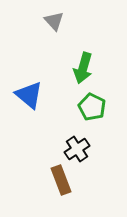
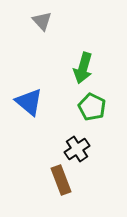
gray triangle: moved 12 px left
blue triangle: moved 7 px down
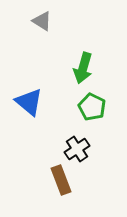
gray triangle: rotated 15 degrees counterclockwise
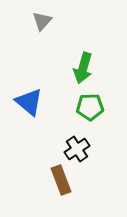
gray triangle: rotated 40 degrees clockwise
green pentagon: moved 2 px left; rotated 28 degrees counterclockwise
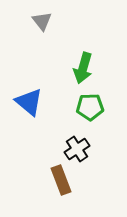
gray triangle: rotated 20 degrees counterclockwise
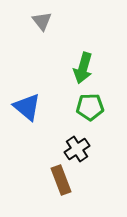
blue triangle: moved 2 px left, 5 px down
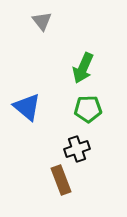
green arrow: rotated 8 degrees clockwise
green pentagon: moved 2 px left, 2 px down
black cross: rotated 15 degrees clockwise
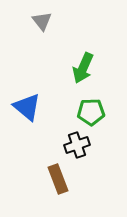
green pentagon: moved 3 px right, 3 px down
black cross: moved 4 px up
brown rectangle: moved 3 px left, 1 px up
